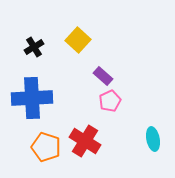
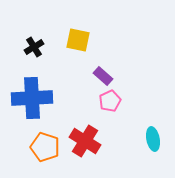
yellow square: rotated 30 degrees counterclockwise
orange pentagon: moved 1 px left
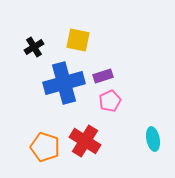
purple rectangle: rotated 60 degrees counterclockwise
blue cross: moved 32 px right, 15 px up; rotated 12 degrees counterclockwise
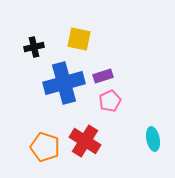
yellow square: moved 1 px right, 1 px up
black cross: rotated 18 degrees clockwise
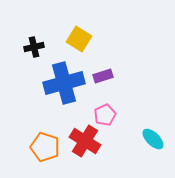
yellow square: rotated 20 degrees clockwise
pink pentagon: moved 5 px left, 14 px down
cyan ellipse: rotated 35 degrees counterclockwise
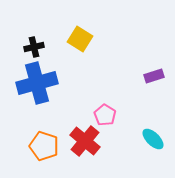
yellow square: moved 1 px right
purple rectangle: moved 51 px right
blue cross: moved 27 px left
pink pentagon: rotated 15 degrees counterclockwise
red cross: rotated 8 degrees clockwise
orange pentagon: moved 1 px left, 1 px up
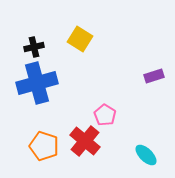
cyan ellipse: moved 7 px left, 16 px down
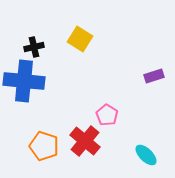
blue cross: moved 13 px left, 2 px up; rotated 21 degrees clockwise
pink pentagon: moved 2 px right
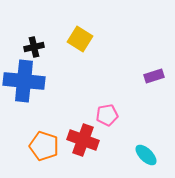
pink pentagon: rotated 30 degrees clockwise
red cross: moved 2 px left, 1 px up; rotated 20 degrees counterclockwise
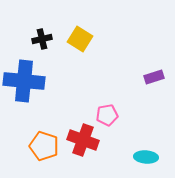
black cross: moved 8 px right, 8 px up
purple rectangle: moved 1 px down
cyan ellipse: moved 2 px down; rotated 40 degrees counterclockwise
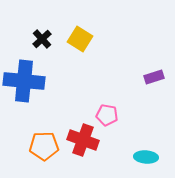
black cross: rotated 30 degrees counterclockwise
pink pentagon: rotated 20 degrees clockwise
orange pentagon: rotated 20 degrees counterclockwise
